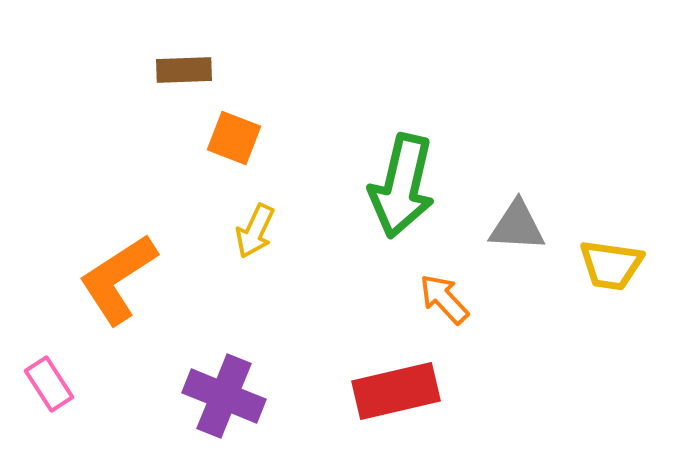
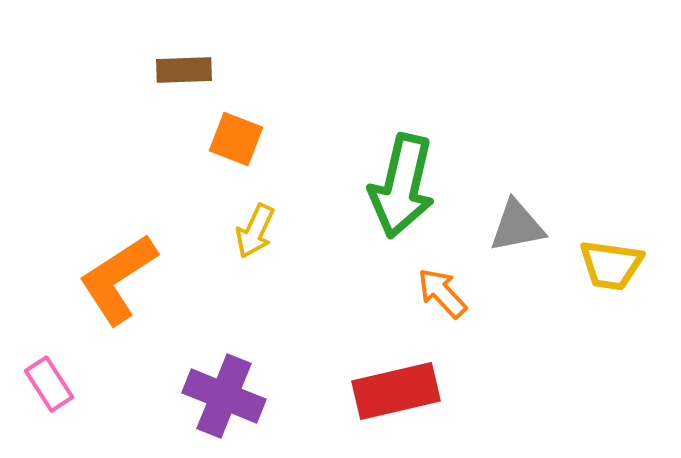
orange square: moved 2 px right, 1 px down
gray triangle: rotated 14 degrees counterclockwise
orange arrow: moved 2 px left, 6 px up
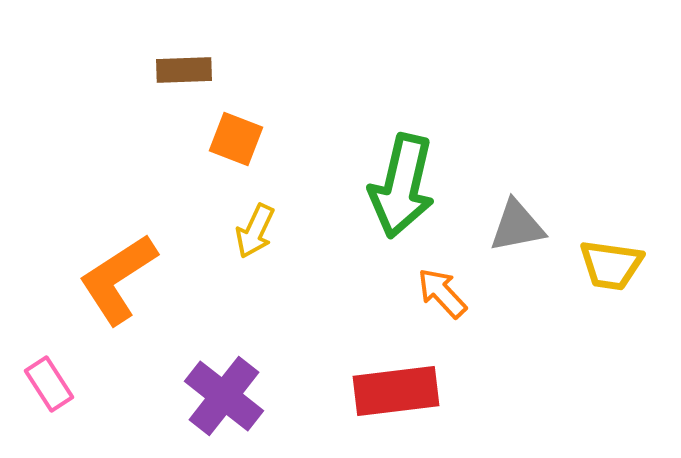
red rectangle: rotated 6 degrees clockwise
purple cross: rotated 16 degrees clockwise
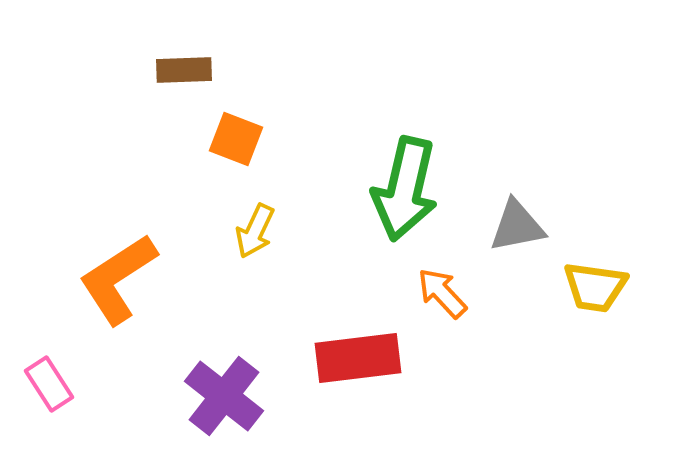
green arrow: moved 3 px right, 3 px down
yellow trapezoid: moved 16 px left, 22 px down
red rectangle: moved 38 px left, 33 px up
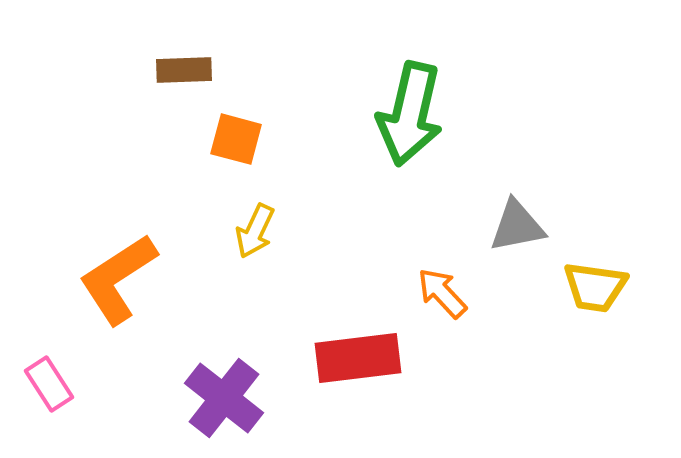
orange square: rotated 6 degrees counterclockwise
green arrow: moved 5 px right, 75 px up
purple cross: moved 2 px down
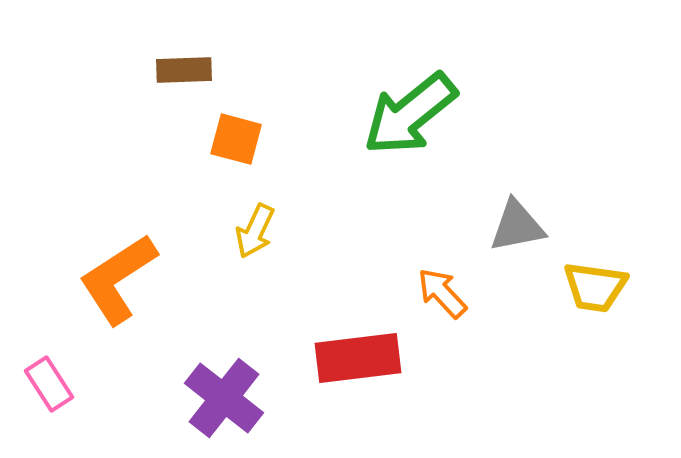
green arrow: rotated 38 degrees clockwise
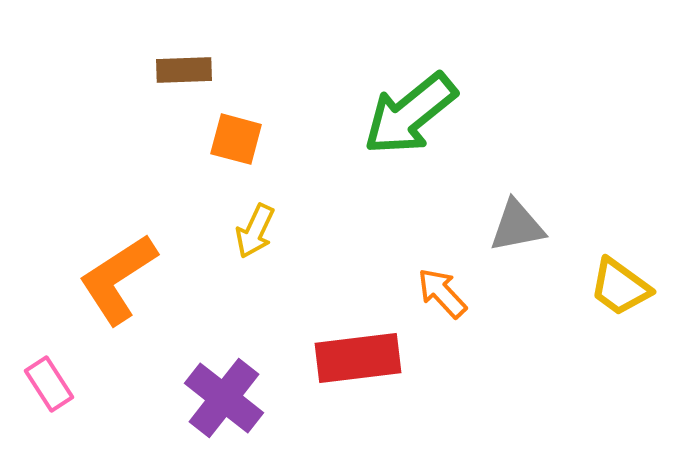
yellow trapezoid: moved 25 px right; rotated 28 degrees clockwise
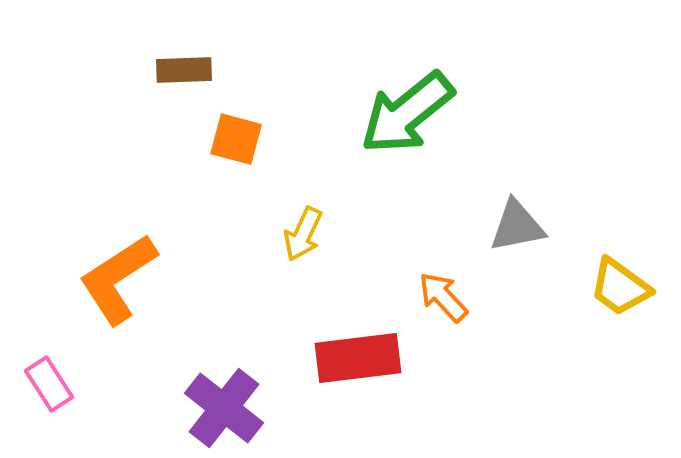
green arrow: moved 3 px left, 1 px up
yellow arrow: moved 48 px right, 3 px down
orange arrow: moved 1 px right, 4 px down
purple cross: moved 10 px down
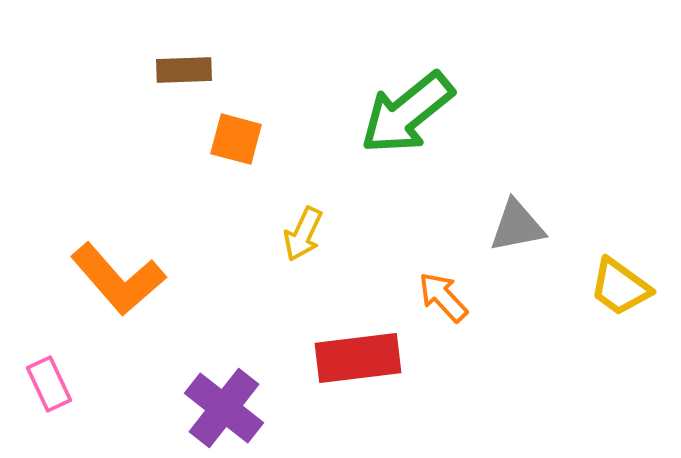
orange L-shape: rotated 98 degrees counterclockwise
pink rectangle: rotated 8 degrees clockwise
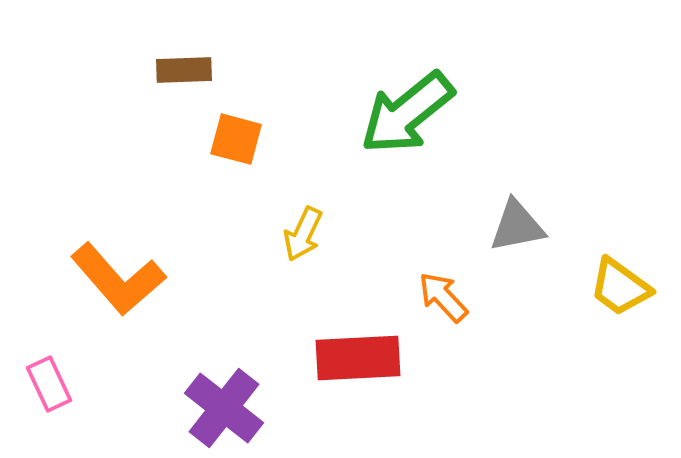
red rectangle: rotated 4 degrees clockwise
